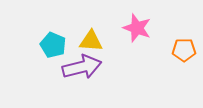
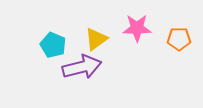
pink star: rotated 20 degrees counterclockwise
yellow triangle: moved 5 px right, 2 px up; rotated 40 degrees counterclockwise
orange pentagon: moved 5 px left, 11 px up
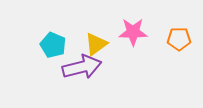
pink star: moved 4 px left, 4 px down
yellow triangle: moved 5 px down
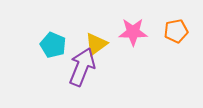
orange pentagon: moved 3 px left, 8 px up; rotated 10 degrees counterclockwise
purple arrow: rotated 54 degrees counterclockwise
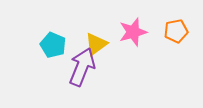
pink star: rotated 16 degrees counterclockwise
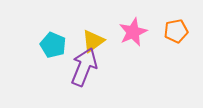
pink star: rotated 8 degrees counterclockwise
yellow triangle: moved 3 px left, 3 px up
purple arrow: moved 2 px right
